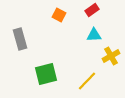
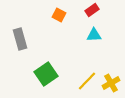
yellow cross: moved 27 px down
green square: rotated 20 degrees counterclockwise
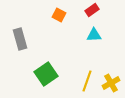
yellow line: rotated 25 degrees counterclockwise
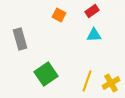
red rectangle: moved 1 px down
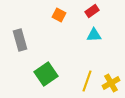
gray rectangle: moved 1 px down
